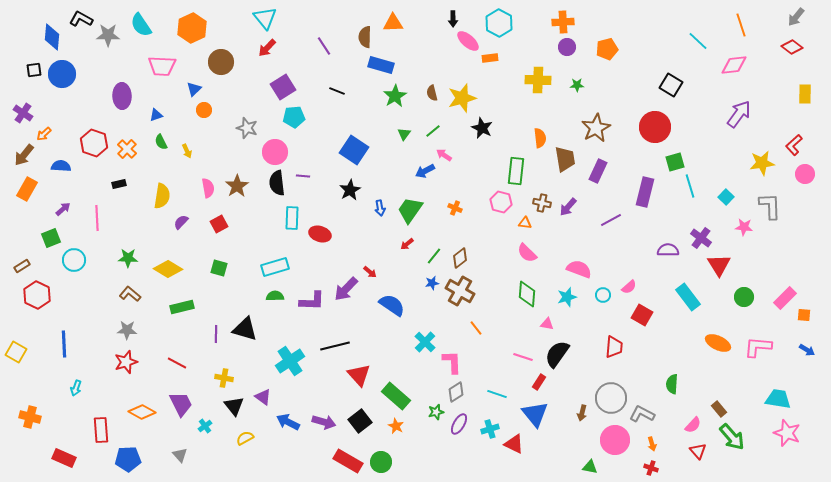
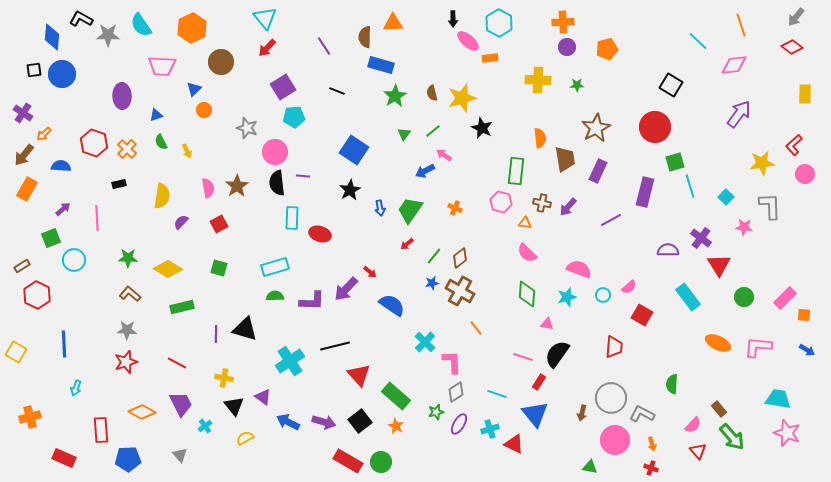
orange cross at (30, 417): rotated 30 degrees counterclockwise
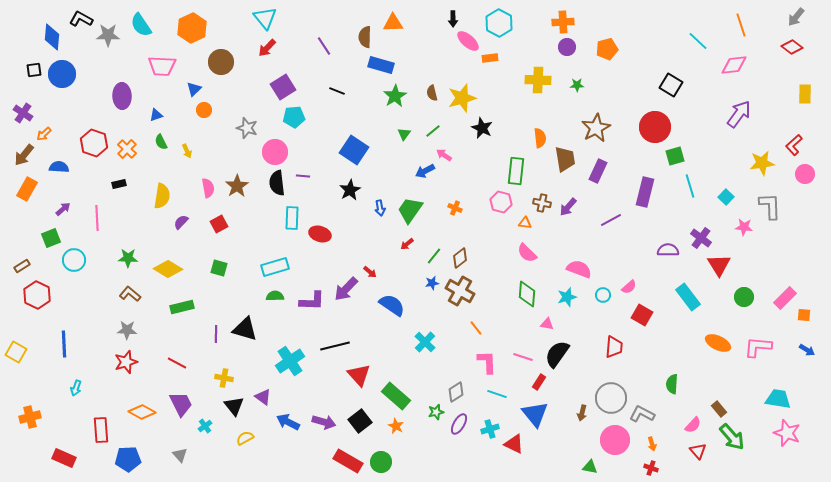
green square at (675, 162): moved 6 px up
blue semicircle at (61, 166): moved 2 px left, 1 px down
pink L-shape at (452, 362): moved 35 px right
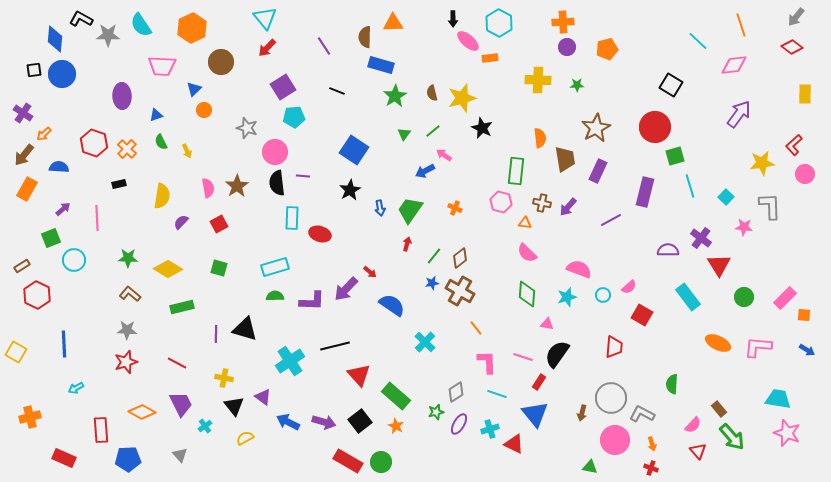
blue diamond at (52, 37): moved 3 px right, 2 px down
red arrow at (407, 244): rotated 144 degrees clockwise
cyan arrow at (76, 388): rotated 42 degrees clockwise
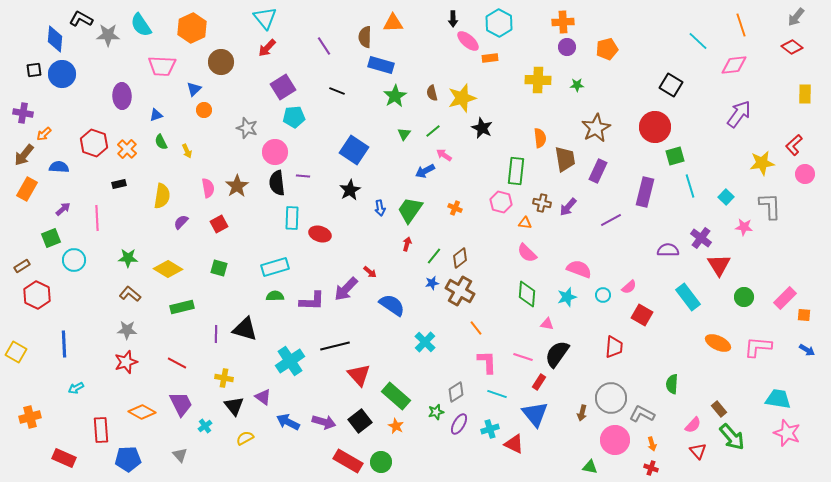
purple cross at (23, 113): rotated 24 degrees counterclockwise
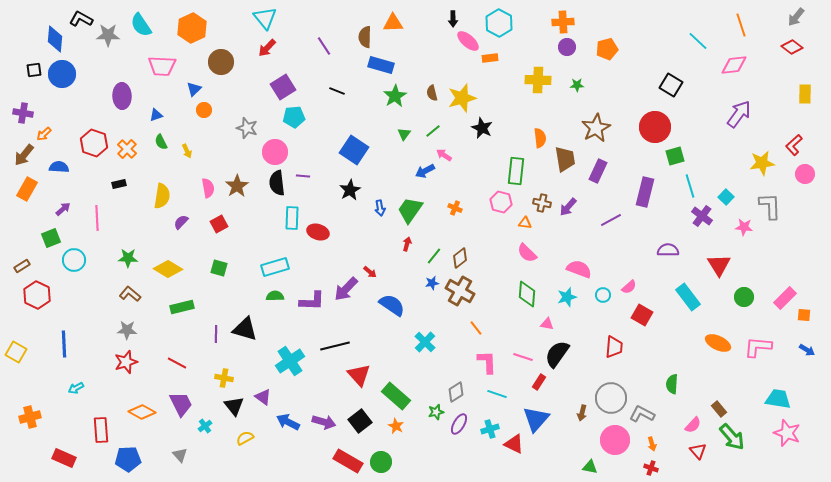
red ellipse at (320, 234): moved 2 px left, 2 px up
purple cross at (701, 238): moved 1 px right, 22 px up
blue triangle at (535, 414): moved 1 px right, 5 px down; rotated 20 degrees clockwise
